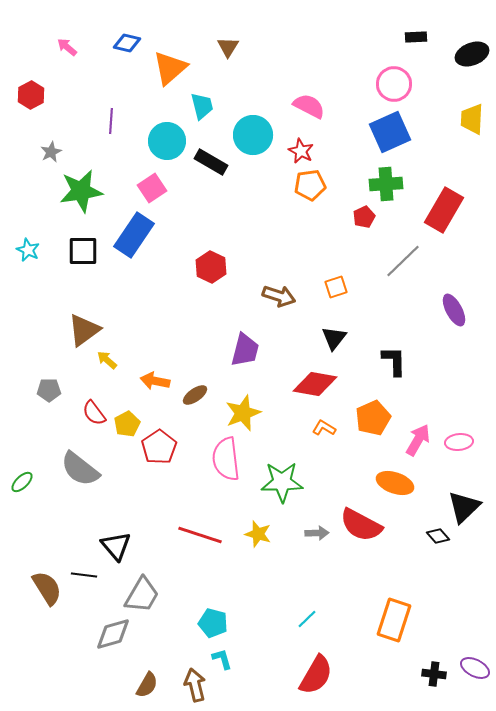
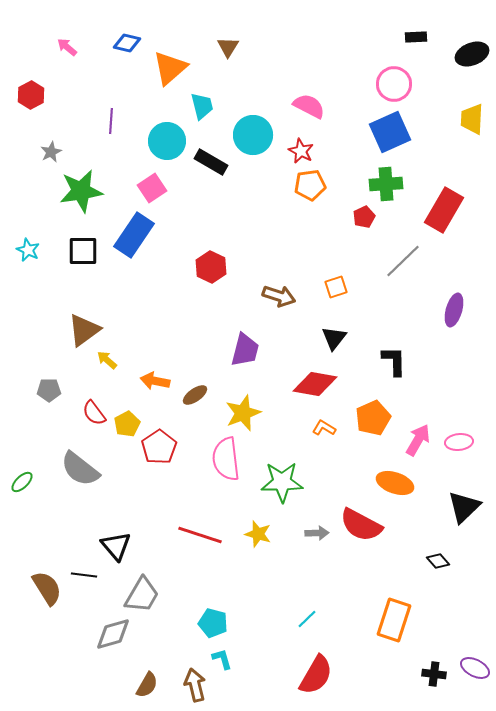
purple ellipse at (454, 310): rotated 44 degrees clockwise
black diamond at (438, 536): moved 25 px down
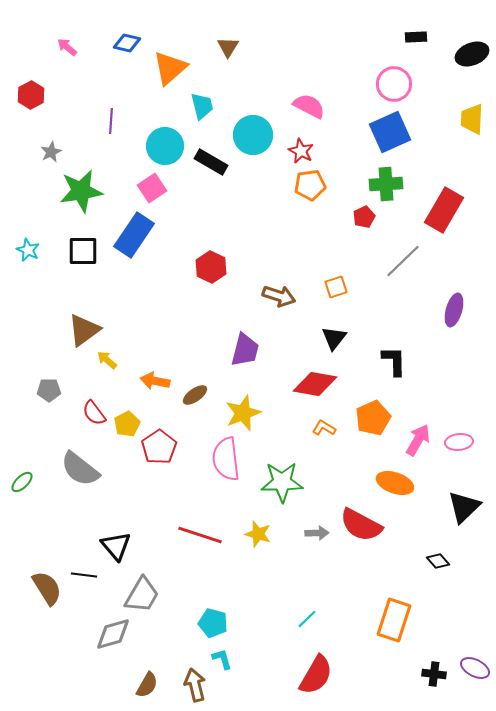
cyan circle at (167, 141): moved 2 px left, 5 px down
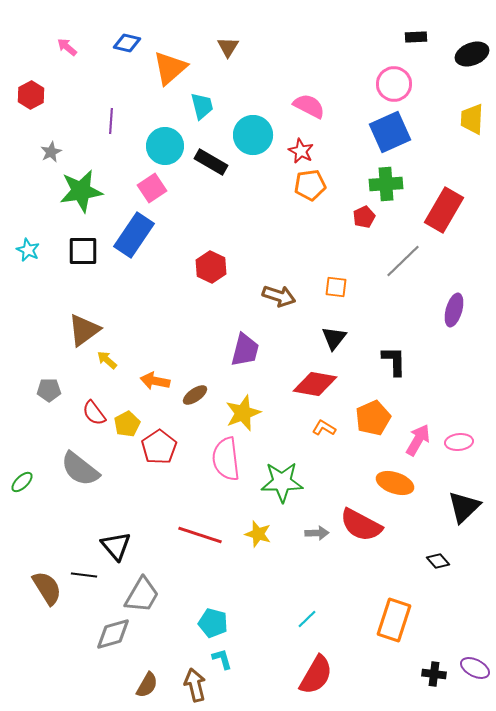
orange square at (336, 287): rotated 25 degrees clockwise
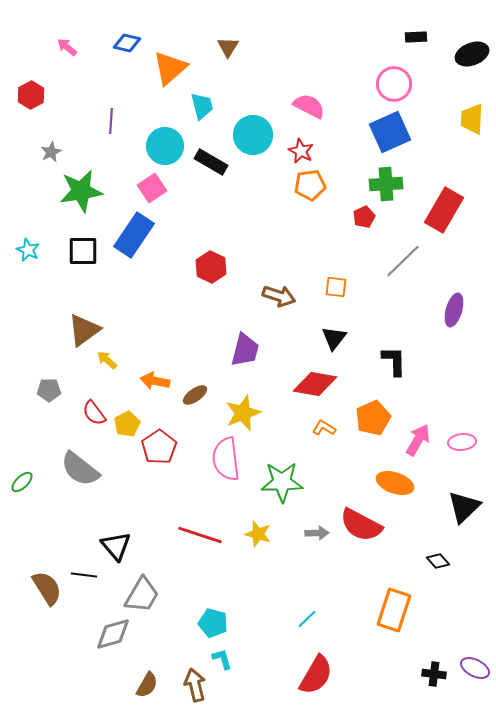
pink ellipse at (459, 442): moved 3 px right
orange rectangle at (394, 620): moved 10 px up
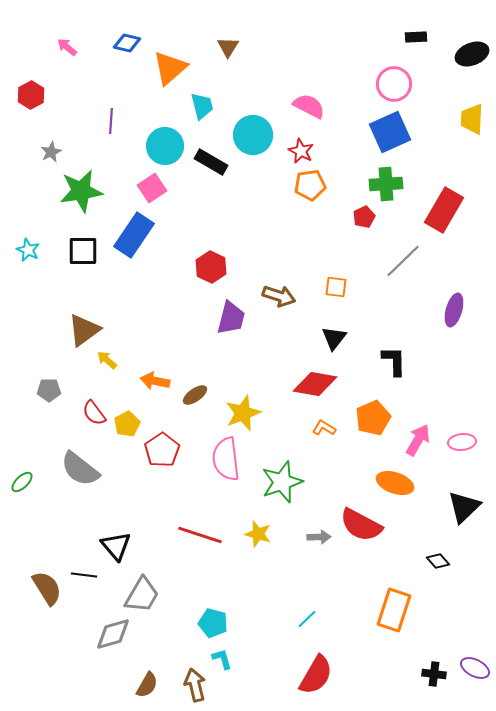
purple trapezoid at (245, 350): moved 14 px left, 32 px up
red pentagon at (159, 447): moved 3 px right, 3 px down
green star at (282, 482): rotated 18 degrees counterclockwise
gray arrow at (317, 533): moved 2 px right, 4 px down
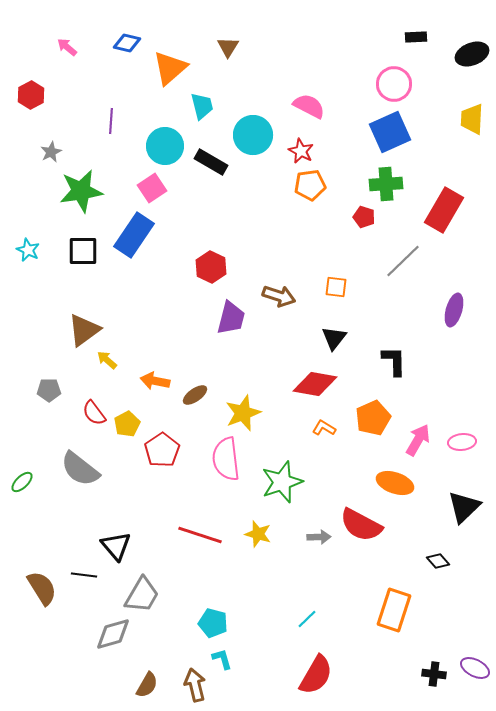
red pentagon at (364, 217): rotated 30 degrees counterclockwise
brown semicircle at (47, 588): moved 5 px left
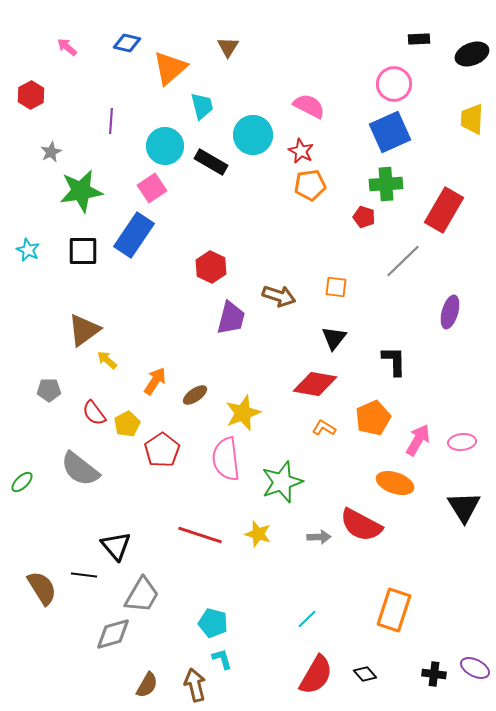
black rectangle at (416, 37): moved 3 px right, 2 px down
purple ellipse at (454, 310): moved 4 px left, 2 px down
orange arrow at (155, 381): rotated 112 degrees clockwise
black triangle at (464, 507): rotated 18 degrees counterclockwise
black diamond at (438, 561): moved 73 px left, 113 px down
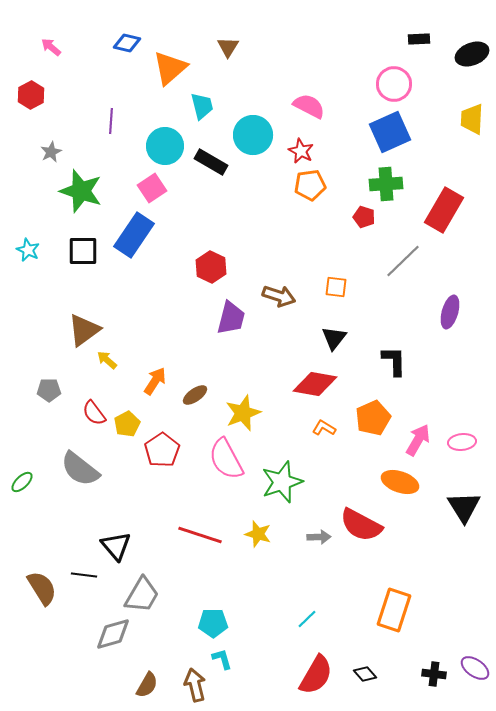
pink arrow at (67, 47): moved 16 px left
green star at (81, 191): rotated 27 degrees clockwise
pink semicircle at (226, 459): rotated 21 degrees counterclockwise
orange ellipse at (395, 483): moved 5 px right, 1 px up
cyan pentagon at (213, 623): rotated 16 degrees counterclockwise
purple ellipse at (475, 668): rotated 8 degrees clockwise
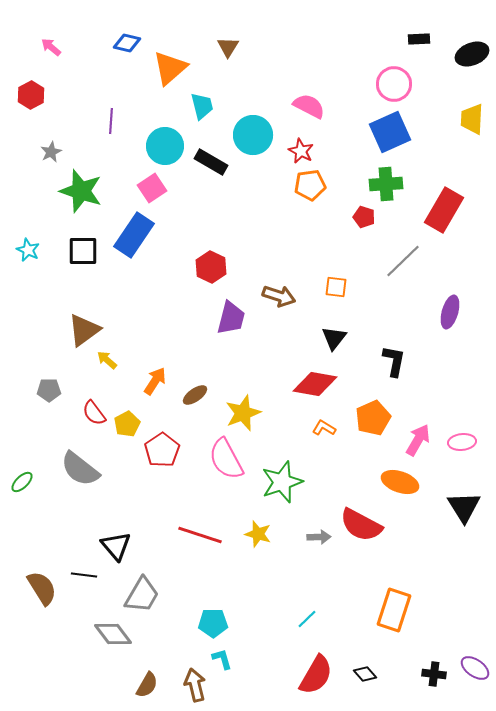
black L-shape at (394, 361): rotated 12 degrees clockwise
gray diamond at (113, 634): rotated 69 degrees clockwise
